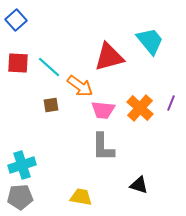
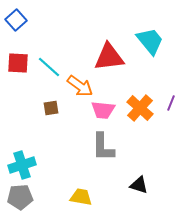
red triangle: rotated 8 degrees clockwise
brown square: moved 3 px down
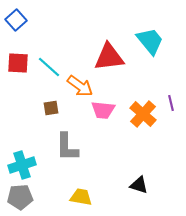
purple line: rotated 35 degrees counterclockwise
orange cross: moved 3 px right, 6 px down
gray L-shape: moved 36 px left
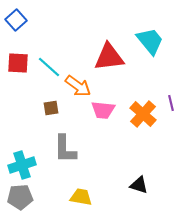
orange arrow: moved 2 px left
gray L-shape: moved 2 px left, 2 px down
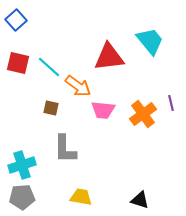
red square: rotated 10 degrees clockwise
brown square: rotated 21 degrees clockwise
orange cross: rotated 12 degrees clockwise
black triangle: moved 1 px right, 15 px down
gray pentagon: moved 2 px right
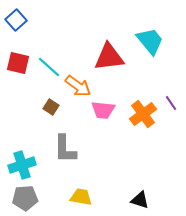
purple line: rotated 21 degrees counterclockwise
brown square: moved 1 px up; rotated 21 degrees clockwise
gray pentagon: moved 3 px right, 1 px down
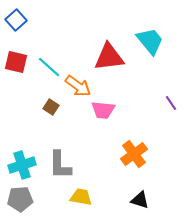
red square: moved 2 px left, 1 px up
orange cross: moved 9 px left, 40 px down
gray L-shape: moved 5 px left, 16 px down
gray pentagon: moved 5 px left, 1 px down
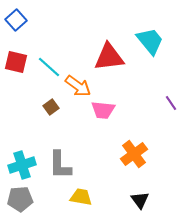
brown square: rotated 21 degrees clockwise
black triangle: rotated 36 degrees clockwise
